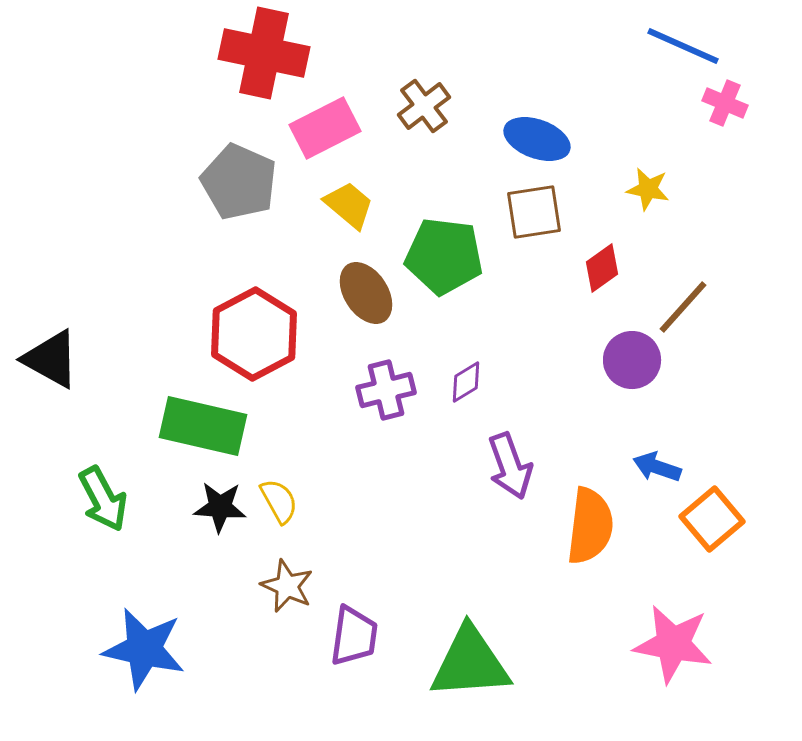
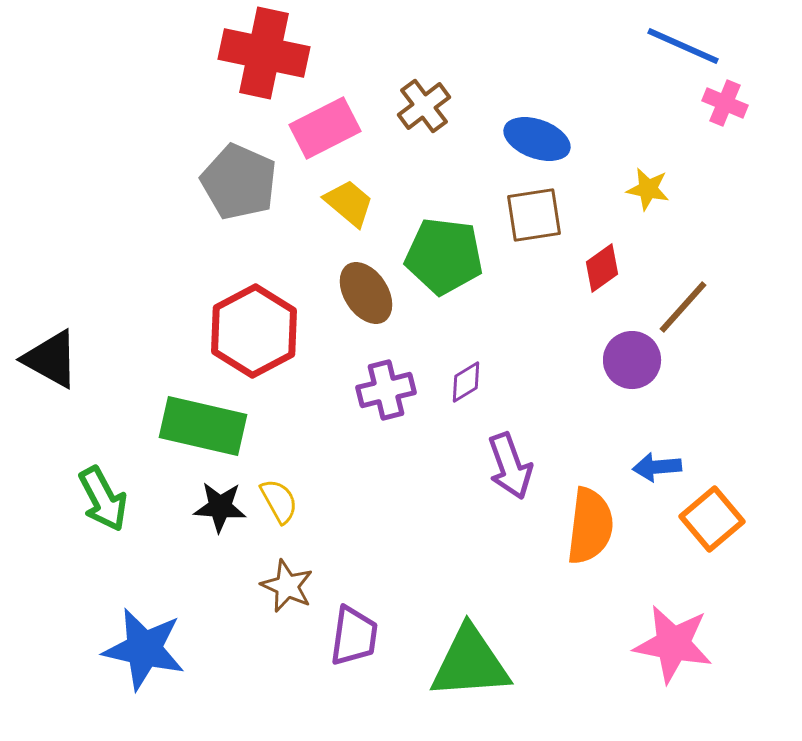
yellow trapezoid: moved 2 px up
brown square: moved 3 px down
red hexagon: moved 3 px up
blue arrow: rotated 24 degrees counterclockwise
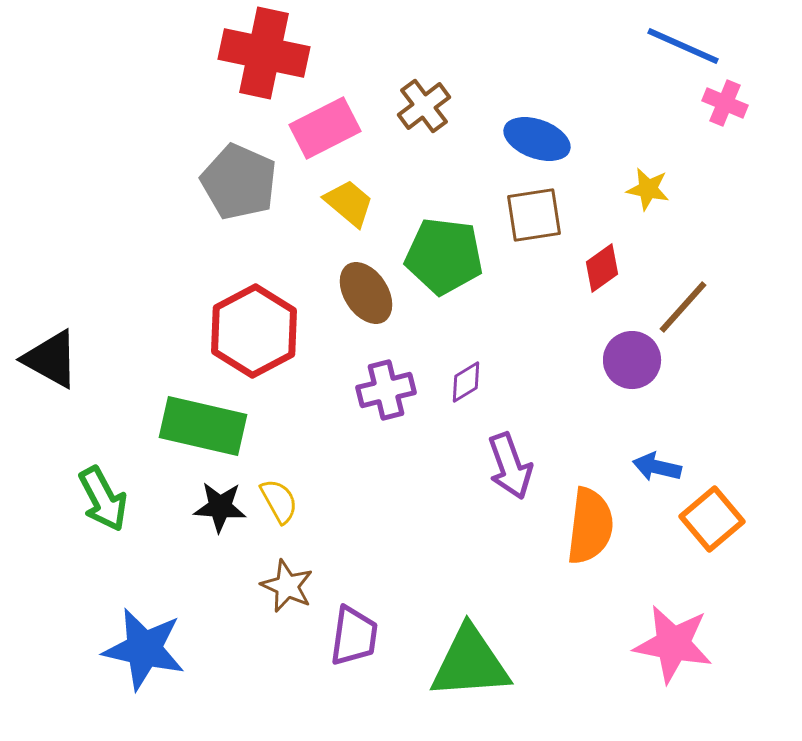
blue arrow: rotated 18 degrees clockwise
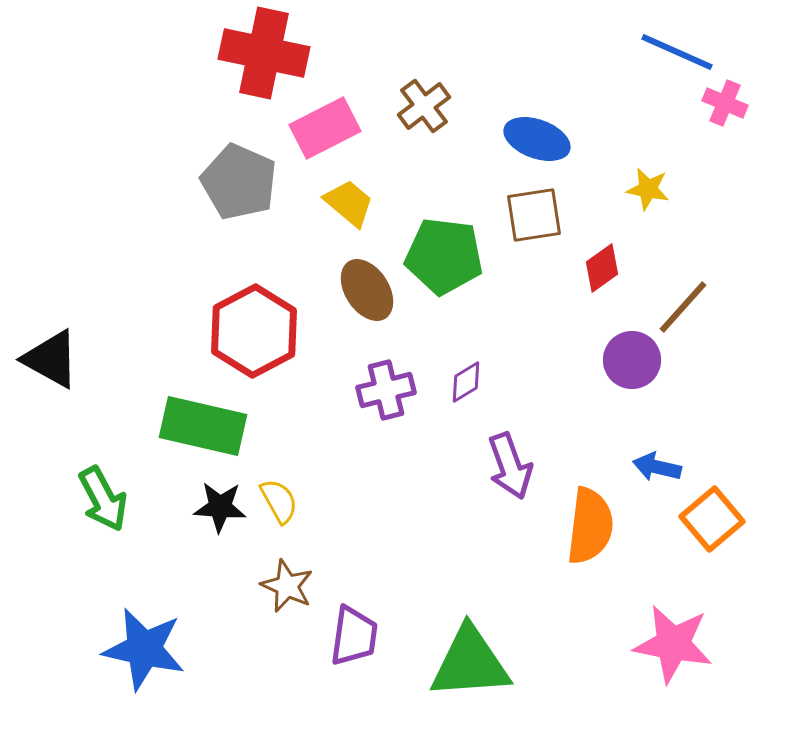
blue line: moved 6 px left, 6 px down
brown ellipse: moved 1 px right, 3 px up
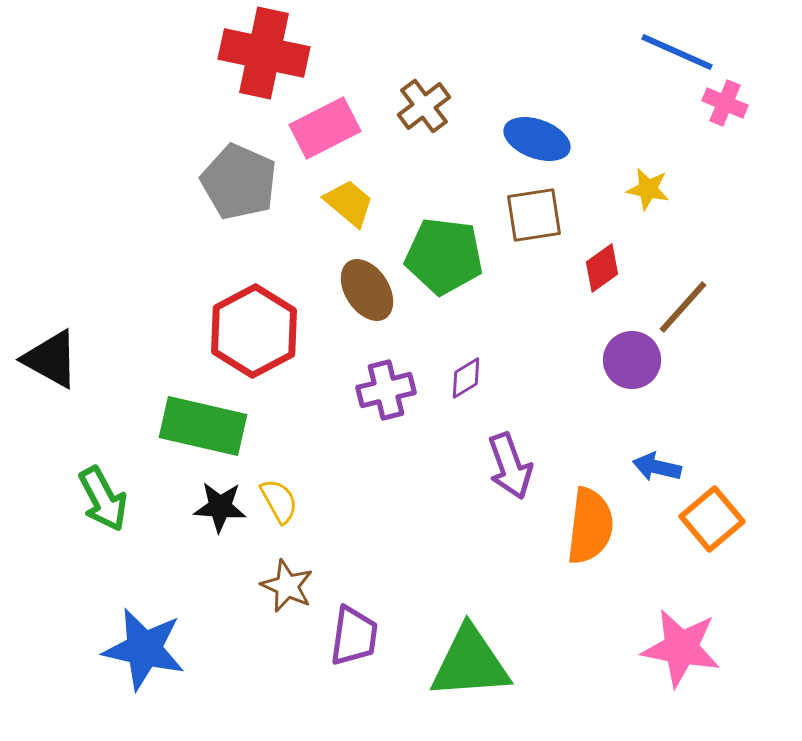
purple diamond: moved 4 px up
pink star: moved 8 px right, 4 px down
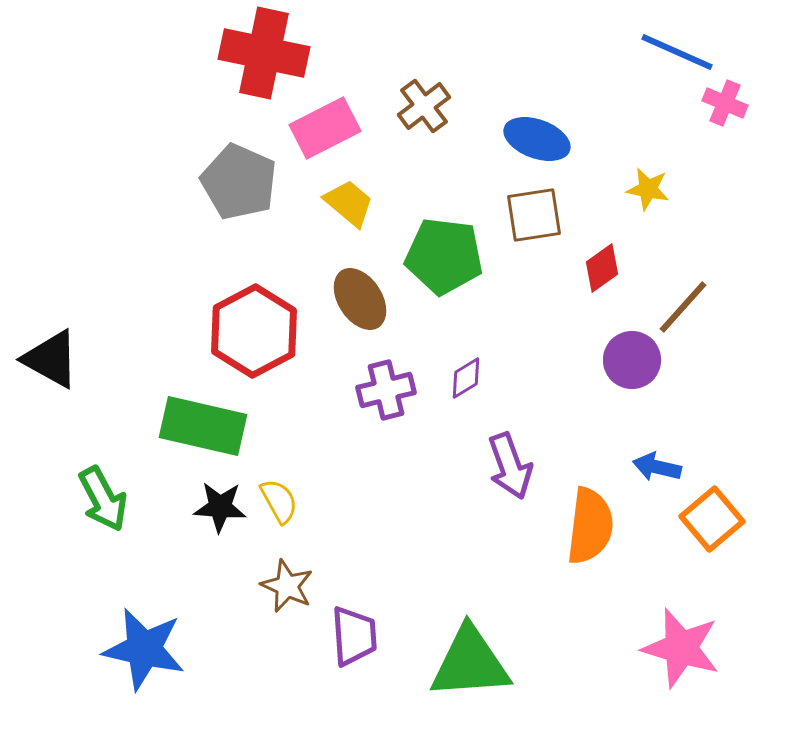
brown ellipse: moved 7 px left, 9 px down
purple trapezoid: rotated 12 degrees counterclockwise
pink star: rotated 6 degrees clockwise
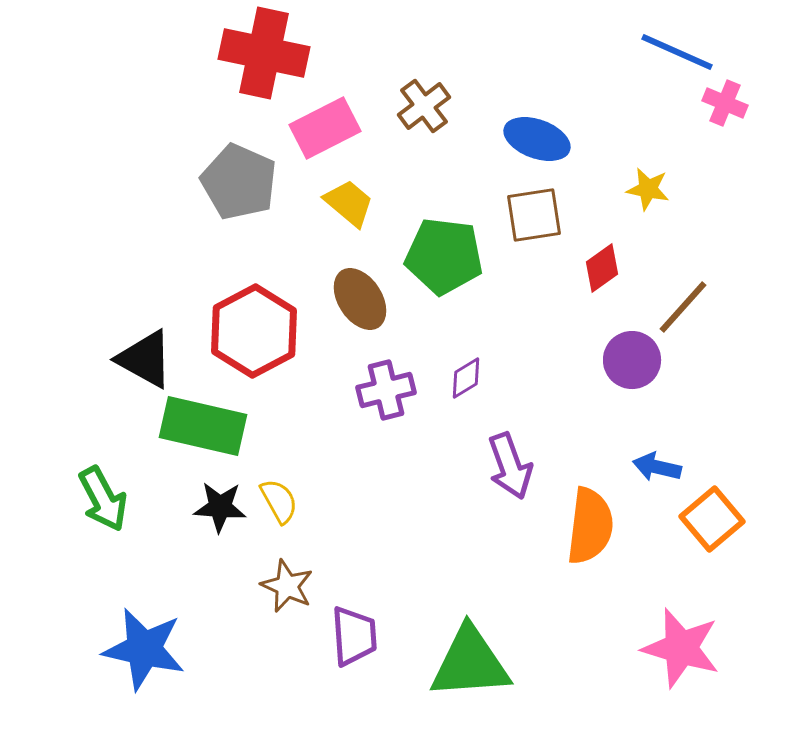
black triangle: moved 94 px right
